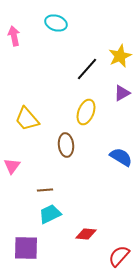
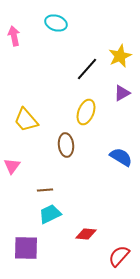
yellow trapezoid: moved 1 px left, 1 px down
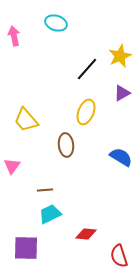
red semicircle: rotated 60 degrees counterclockwise
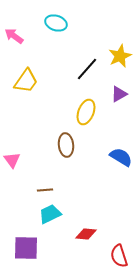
pink arrow: rotated 42 degrees counterclockwise
purple triangle: moved 3 px left, 1 px down
yellow trapezoid: moved 39 px up; rotated 104 degrees counterclockwise
pink triangle: moved 6 px up; rotated 12 degrees counterclockwise
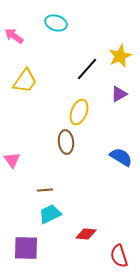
yellow trapezoid: moved 1 px left
yellow ellipse: moved 7 px left
brown ellipse: moved 3 px up
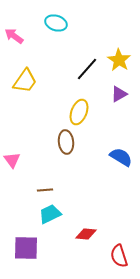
yellow star: moved 1 px left, 4 px down; rotated 15 degrees counterclockwise
